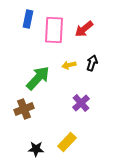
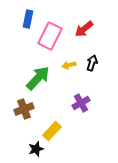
pink rectangle: moved 4 px left, 6 px down; rotated 24 degrees clockwise
purple cross: rotated 12 degrees clockwise
yellow rectangle: moved 15 px left, 11 px up
black star: rotated 21 degrees counterclockwise
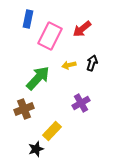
red arrow: moved 2 px left
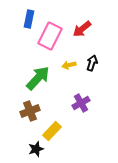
blue rectangle: moved 1 px right
brown cross: moved 6 px right, 2 px down
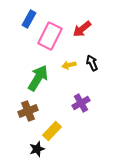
blue rectangle: rotated 18 degrees clockwise
black arrow: rotated 42 degrees counterclockwise
green arrow: rotated 12 degrees counterclockwise
brown cross: moved 2 px left
black star: moved 1 px right
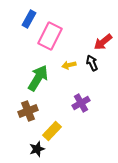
red arrow: moved 21 px right, 13 px down
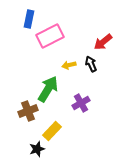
blue rectangle: rotated 18 degrees counterclockwise
pink rectangle: rotated 36 degrees clockwise
black arrow: moved 1 px left, 1 px down
green arrow: moved 10 px right, 11 px down
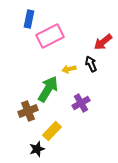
yellow arrow: moved 4 px down
